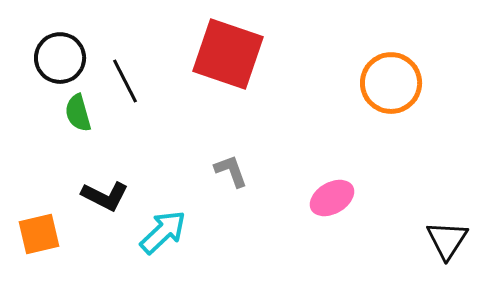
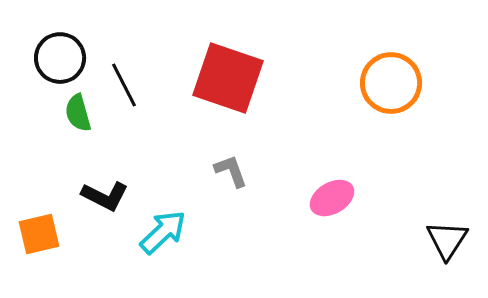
red square: moved 24 px down
black line: moved 1 px left, 4 px down
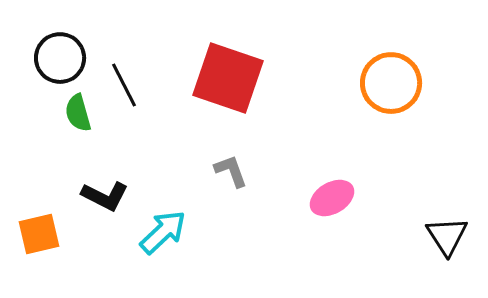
black triangle: moved 4 px up; rotated 6 degrees counterclockwise
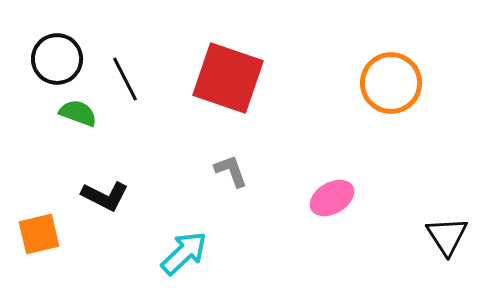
black circle: moved 3 px left, 1 px down
black line: moved 1 px right, 6 px up
green semicircle: rotated 126 degrees clockwise
cyan arrow: moved 21 px right, 21 px down
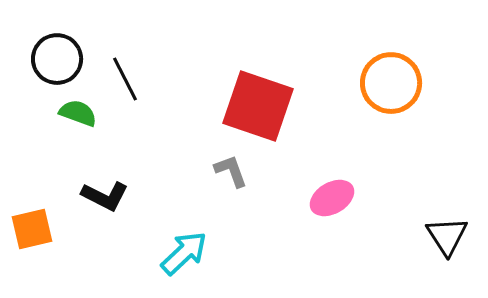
red square: moved 30 px right, 28 px down
orange square: moved 7 px left, 5 px up
